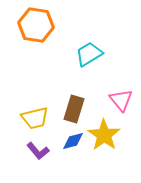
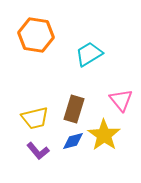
orange hexagon: moved 10 px down
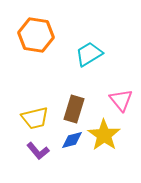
blue diamond: moved 1 px left, 1 px up
